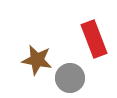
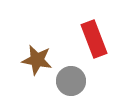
gray circle: moved 1 px right, 3 px down
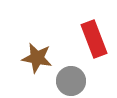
brown star: moved 2 px up
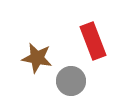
red rectangle: moved 1 px left, 2 px down
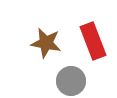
brown star: moved 9 px right, 15 px up
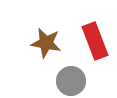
red rectangle: moved 2 px right
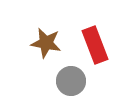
red rectangle: moved 4 px down
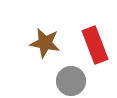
brown star: moved 1 px left
